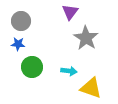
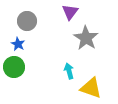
gray circle: moved 6 px right
blue star: rotated 24 degrees clockwise
green circle: moved 18 px left
cyan arrow: rotated 112 degrees counterclockwise
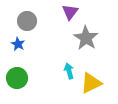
green circle: moved 3 px right, 11 px down
yellow triangle: moved 5 px up; rotated 45 degrees counterclockwise
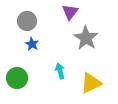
blue star: moved 14 px right
cyan arrow: moved 9 px left
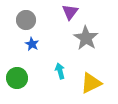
gray circle: moved 1 px left, 1 px up
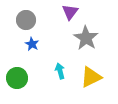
yellow triangle: moved 6 px up
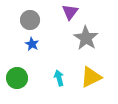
gray circle: moved 4 px right
cyan arrow: moved 1 px left, 7 px down
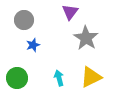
gray circle: moved 6 px left
blue star: moved 1 px right, 1 px down; rotated 24 degrees clockwise
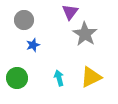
gray star: moved 1 px left, 4 px up
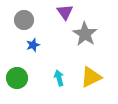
purple triangle: moved 5 px left; rotated 12 degrees counterclockwise
